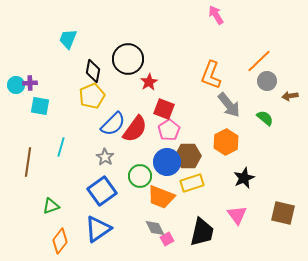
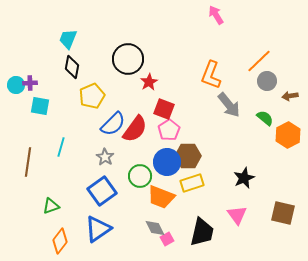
black diamond: moved 21 px left, 4 px up
orange hexagon: moved 62 px right, 7 px up
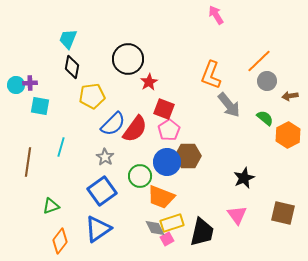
yellow pentagon: rotated 15 degrees clockwise
yellow rectangle: moved 20 px left, 40 px down
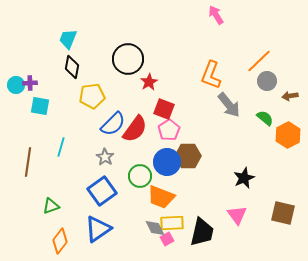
yellow rectangle: rotated 15 degrees clockwise
